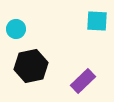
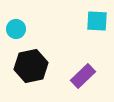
purple rectangle: moved 5 px up
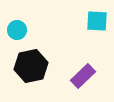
cyan circle: moved 1 px right, 1 px down
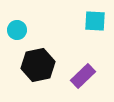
cyan square: moved 2 px left
black hexagon: moved 7 px right, 1 px up
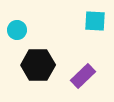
black hexagon: rotated 12 degrees clockwise
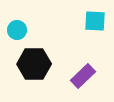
black hexagon: moved 4 px left, 1 px up
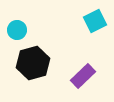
cyan square: rotated 30 degrees counterclockwise
black hexagon: moved 1 px left, 1 px up; rotated 16 degrees counterclockwise
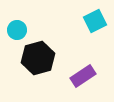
black hexagon: moved 5 px right, 5 px up
purple rectangle: rotated 10 degrees clockwise
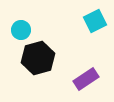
cyan circle: moved 4 px right
purple rectangle: moved 3 px right, 3 px down
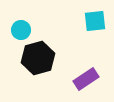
cyan square: rotated 20 degrees clockwise
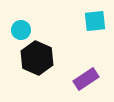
black hexagon: moved 1 px left; rotated 20 degrees counterclockwise
